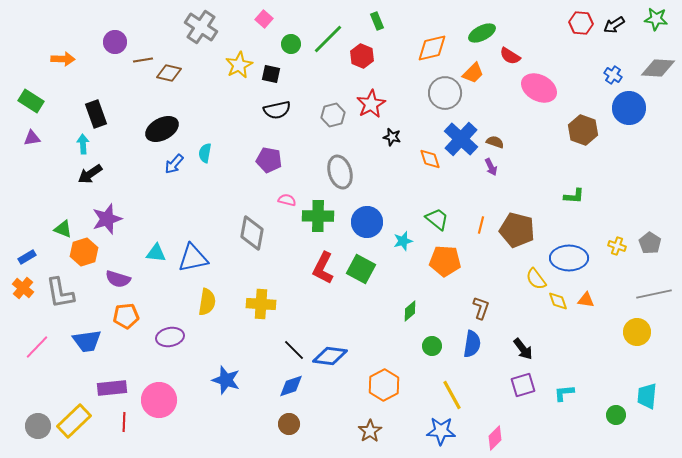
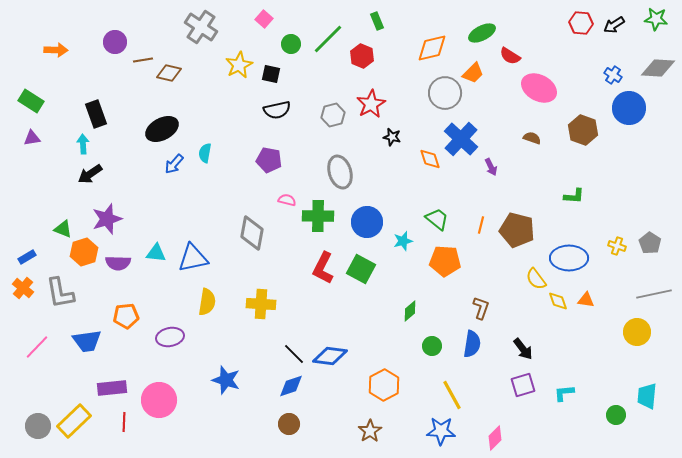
orange arrow at (63, 59): moved 7 px left, 9 px up
brown semicircle at (495, 142): moved 37 px right, 4 px up
purple semicircle at (118, 279): moved 16 px up; rotated 15 degrees counterclockwise
black line at (294, 350): moved 4 px down
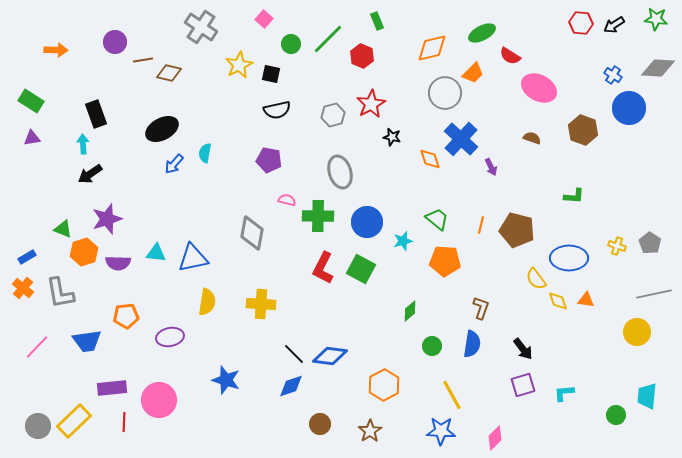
brown circle at (289, 424): moved 31 px right
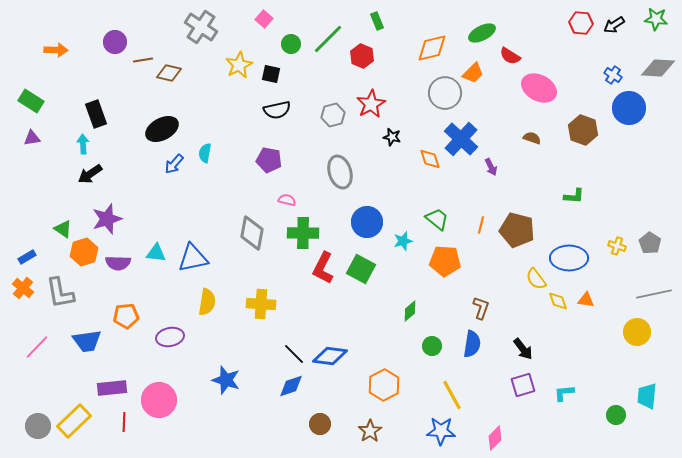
green cross at (318, 216): moved 15 px left, 17 px down
green triangle at (63, 229): rotated 12 degrees clockwise
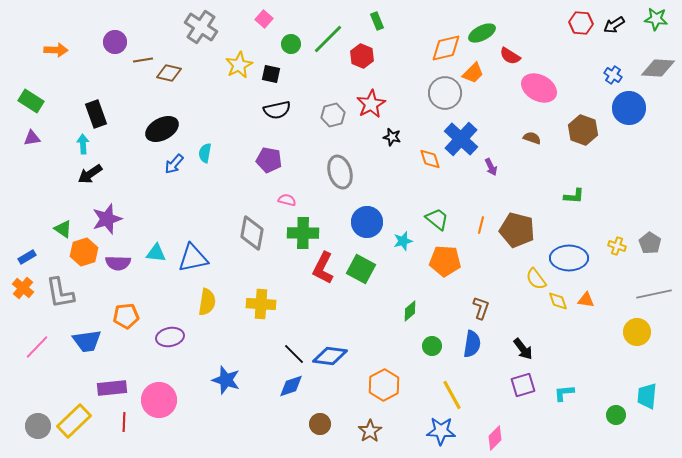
orange diamond at (432, 48): moved 14 px right
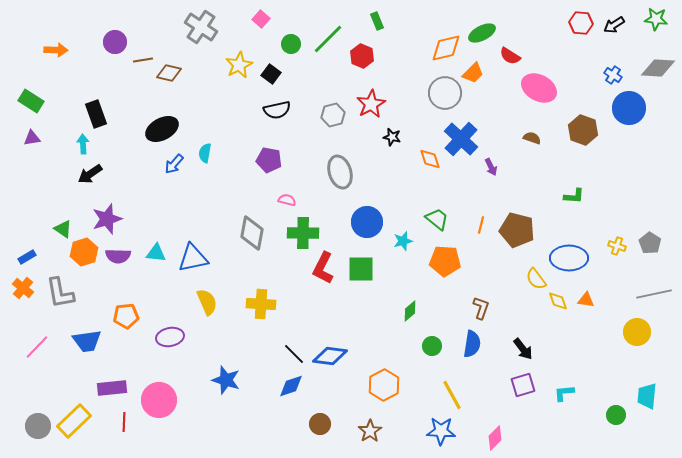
pink square at (264, 19): moved 3 px left
black square at (271, 74): rotated 24 degrees clockwise
purple semicircle at (118, 263): moved 7 px up
green square at (361, 269): rotated 28 degrees counterclockwise
yellow semicircle at (207, 302): rotated 32 degrees counterclockwise
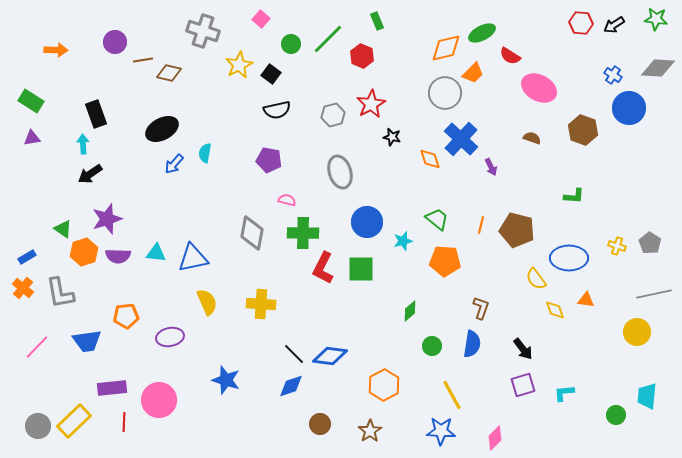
gray cross at (201, 27): moved 2 px right, 4 px down; rotated 16 degrees counterclockwise
yellow diamond at (558, 301): moved 3 px left, 9 px down
